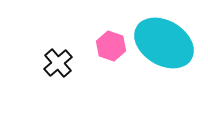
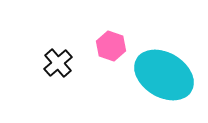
cyan ellipse: moved 32 px down
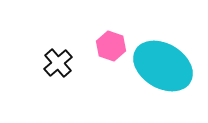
cyan ellipse: moved 1 px left, 9 px up
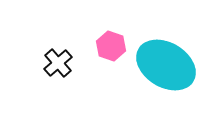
cyan ellipse: moved 3 px right, 1 px up
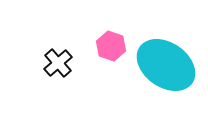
cyan ellipse: rotated 4 degrees clockwise
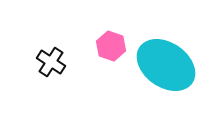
black cross: moved 7 px left, 1 px up; rotated 16 degrees counterclockwise
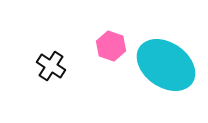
black cross: moved 4 px down
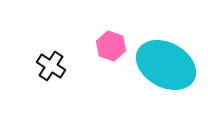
cyan ellipse: rotated 6 degrees counterclockwise
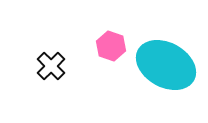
black cross: rotated 12 degrees clockwise
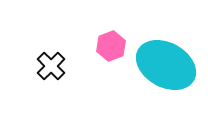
pink hexagon: rotated 20 degrees clockwise
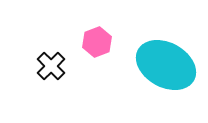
pink hexagon: moved 14 px left, 4 px up
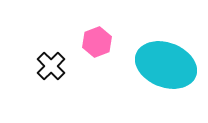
cyan ellipse: rotated 8 degrees counterclockwise
